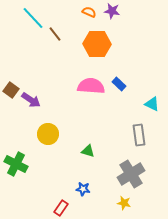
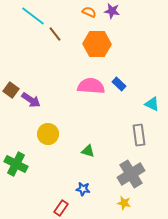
cyan line: moved 2 px up; rotated 10 degrees counterclockwise
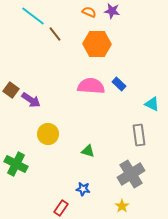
yellow star: moved 2 px left, 3 px down; rotated 24 degrees clockwise
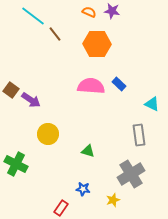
yellow star: moved 9 px left, 6 px up; rotated 16 degrees clockwise
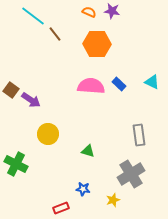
cyan triangle: moved 22 px up
red rectangle: rotated 35 degrees clockwise
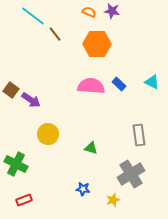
green triangle: moved 3 px right, 3 px up
red rectangle: moved 37 px left, 8 px up
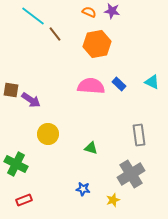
orange hexagon: rotated 12 degrees counterclockwise
brown square: rotated 28 degrees counterclockwise
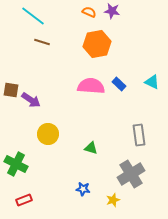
brown line: moved 13 px left, 8 px down; rotated 35 degrees counterclockwise
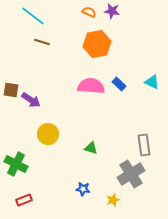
gray rectangle: moved 5 px right, 10 px down
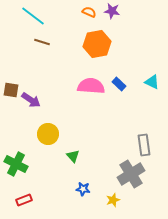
green triangle: moved 18 px left, 8 px down; rotated 32 degrees clockwise
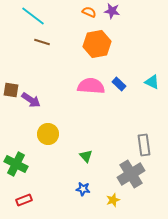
green triangle: moved 13 px right
